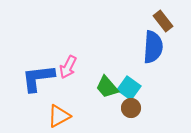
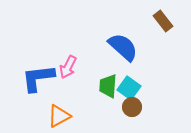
blue semicircle: moved 30 px left; rotated 52 degrees counterclockwise
green trapezoid: moved 1 px right, 1 px up; rotated 45 degrees clockwise
brown circle: moved 1 px right, 1 px up
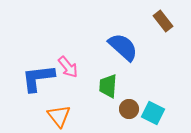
pink arrow: rotated 65 degrees counterclockwise
cyan square: moved 24 px right, 25 px down; rotated 10 degrees counterclockwise
brown circle: moved 3 px left, 2 px down
orange triangle: rotated 40 degrees counterclockwise
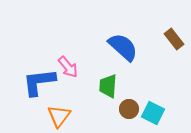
brown rectangle: moved 11 px right, 18 px down
blue L-shape: moved 1 px right, 4 px down
orange triangle: rotated 15 degrees clockwise
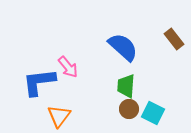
green trapezoid: moved 18 px right
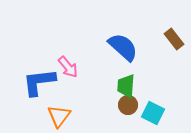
brown circle: moved 1 px left, 4 px up
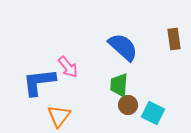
brown rectangle: rotated 30 degrees clockwise
green trapezoid: moved 7 px left, 1 px up
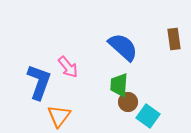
blue L-shape: rotated 117 degrees clockwise
brown circle: moved 3 px up
cyan square: moved 5 px left, 3 px down; rotated 10 degrees clockwise
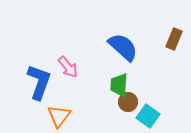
brown rectangle: rotated 30 degrees clockwise
